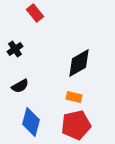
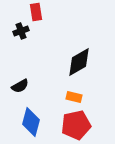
red rectangle: moved 1 px right, 1 px up; rotated 30 degrees clockwise
black cross: moved 6 px right, 18 px up; rotated 14 degrees clockwise
black diamond: moved 1 px up
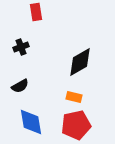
black cross: moved 16 px down
black diamond: moved 1 px right
blue diamond: rotated 24 degrees counterclockwise
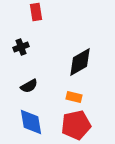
black semicircle: moved 9 px right
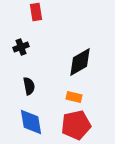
black semicircle: rotated 72 degrees counterclockwise
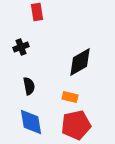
red rectangle: moved 1 px right
orange rectangle: moved 4 px left
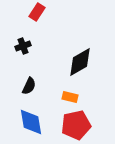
red rectangle: rotated 42 degrees clockwise
black cross: moved 2 px right, 1 px up
black semicircle: rotated 36 degrees clockwise
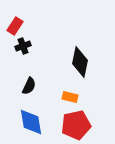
red rectangle: moved 22 px left, 14 px down
black diamond: rotated 48 degrees counterclockwise
